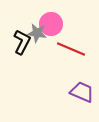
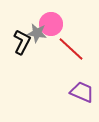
red line: rotated 20 degrees clockwise
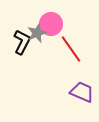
gray star: rotated 30 degrees counterclockwise
red line: rotated 12 degrees clockwise
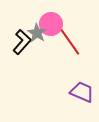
gray star: rotated 18 degrees counterclockwise
black L-shape: rotated 15 degrees clockwise
red line: moved 1 px left, 7 px up
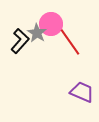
black L-shape: moved 2 px left, 1 px up
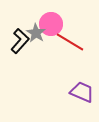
gray star: moved 1 px left
red line: rotated 24 degrees counterclockwise
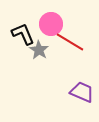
gray star: moved 3 px right, 17 px down
black L-shape: moved 3 px right, 7 px up; rotated 65 degrees counterclockwise
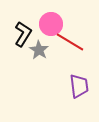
black L-shape: rotated 55 degrees clockwise
purple trapezoid: moved 3 px left, 6 px up; rotated 60 degrees clockwise
